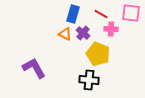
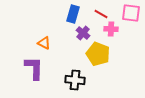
orange triangle: moved 21 px left, 9 px down
purple L-shape: rotated 30 degrees clockwise
black cross: moved 14 px left
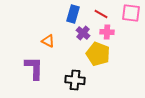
pink cross: moved 4 px left, 3 px down
orange triangle: moved 4 px right, 2 px up
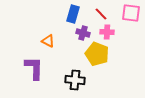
red line: rotated 16 degrees clockwise
purple cross: rotated 24 degrees counterclockwise
yellow pentagon: moved 1 px left
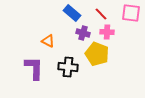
blue rectangle: moved 1 px left, 1 px up; rotated 66 degrees counterclockwise
black cross: moved 7 px left, 13 px up
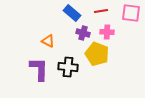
red line: moved 3 px up; rotated 56 degrees counterclockwise
purple L-shape: moved 5 px right, 1 px down
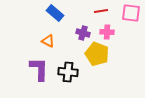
blue rectangle: moved 17 px left
black cross: moved 5 px down
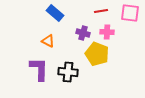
pink square: moved 1 px left
